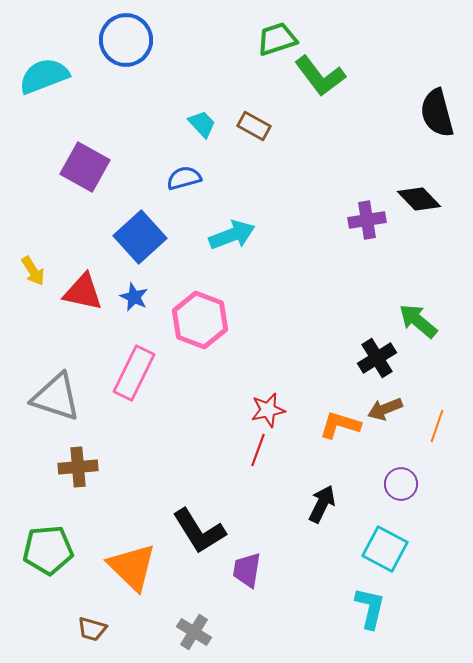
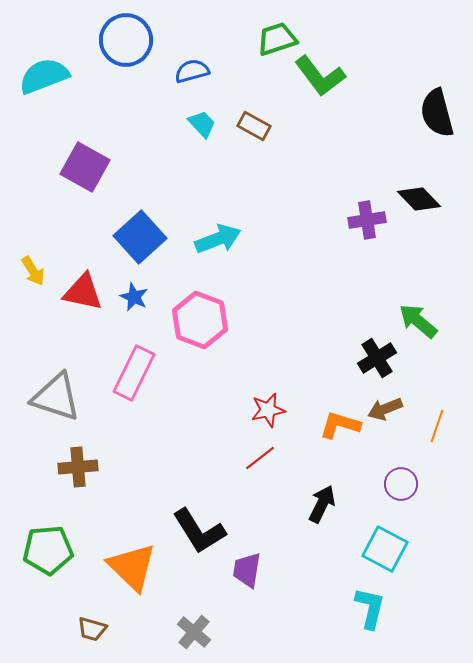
blue semicircle: moved 8 px right, 107 px up
cyan arrow: moved 14 px left, 4 px down
red line: moved 2 px right, 8 px down; rotated 32 degrees clockwise
gray cross: rotated 8 degrees clockwise
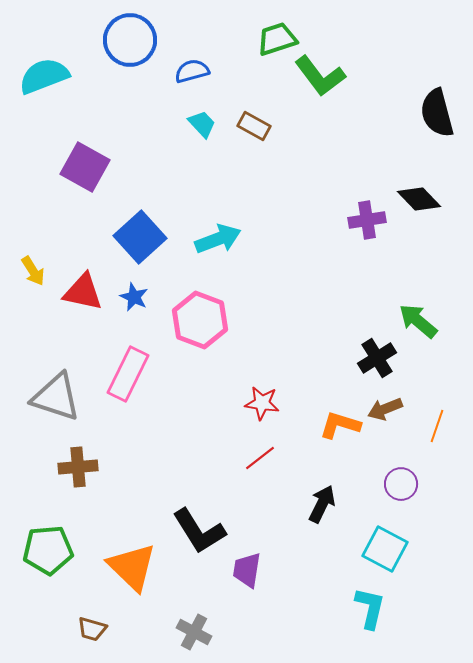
blue circle: moved 4 px right
pink rectangle: moved 6 px left, 1 px down
red star: moved 6 px left, 7 px up; rotated 20 degrees clockwise
gray cross: rotated 12 degrees counterclockwise
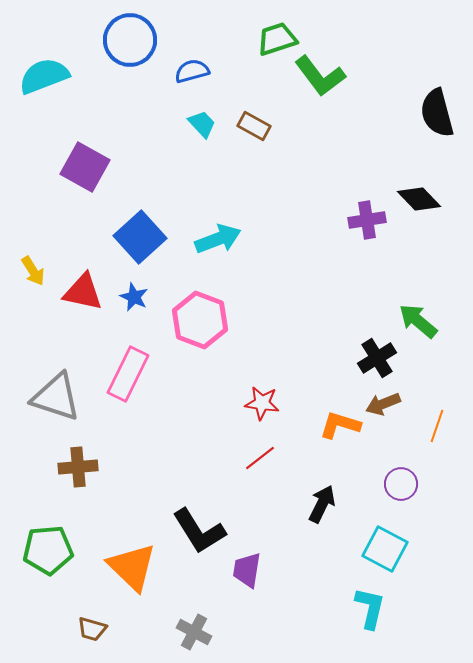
brown arrow: moved 2 px left, 5 px up
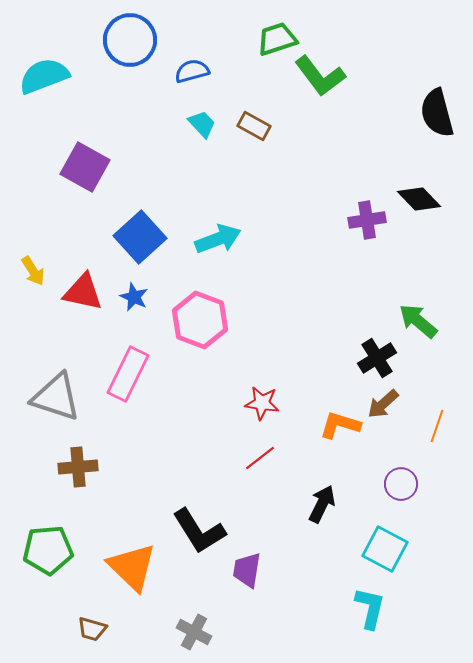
brown arrow: rotated 20 degrees counterclockwise
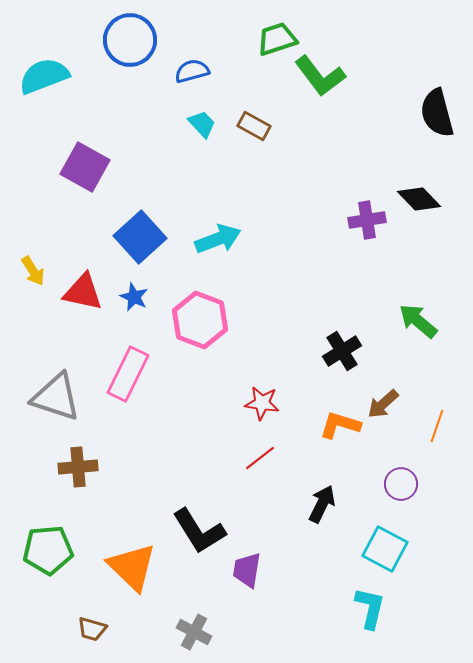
black cross: moved 35 px left, 7 px up
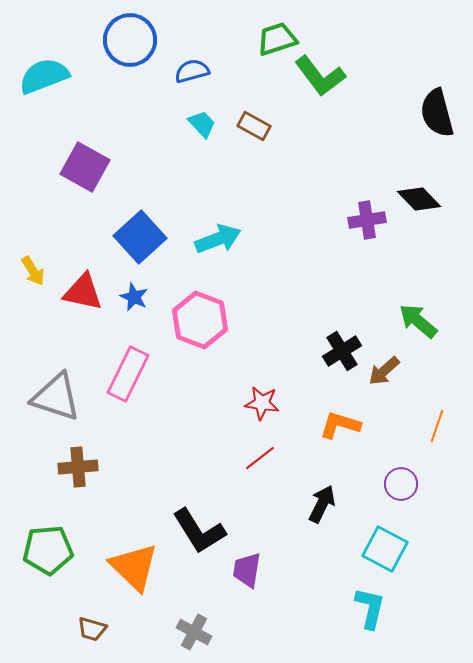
brown arrow: moved 1 px right, 33 px up
orange triangle: moved 2 px right
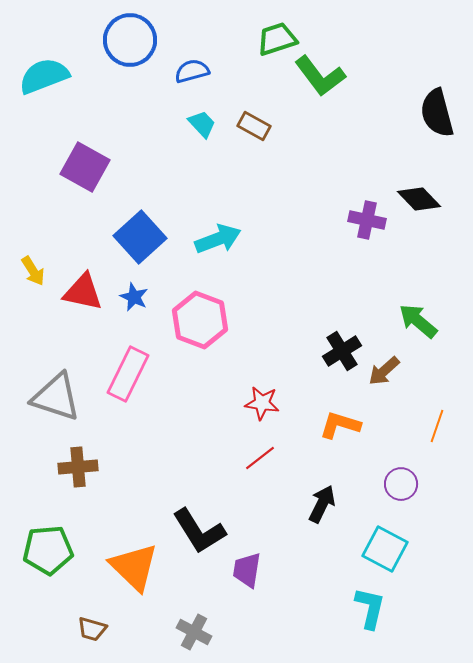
purple cross: rotated 21 degrees clockwise
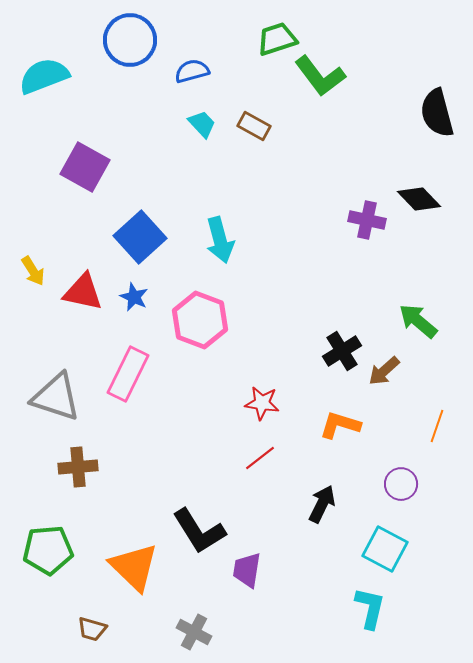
cyan arrow: moved 2 px right, 1 px down; rotated 96 degrees clockwise
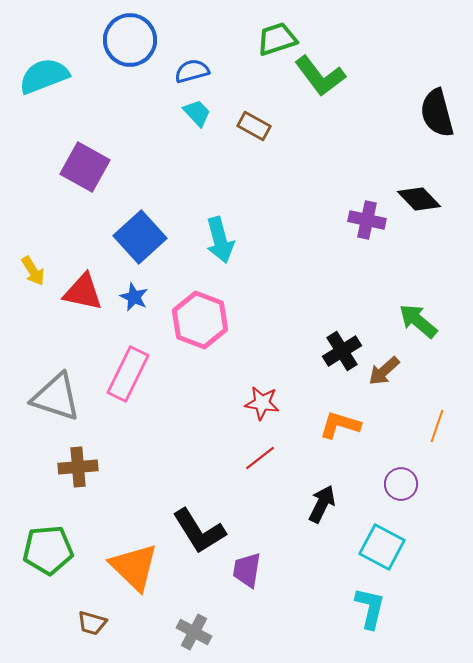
cyan trapezoid: moved 5 px left, 11 px up
cyan square: moved 3 px left, 2 px up
brown trapezoid: moved 6 px up
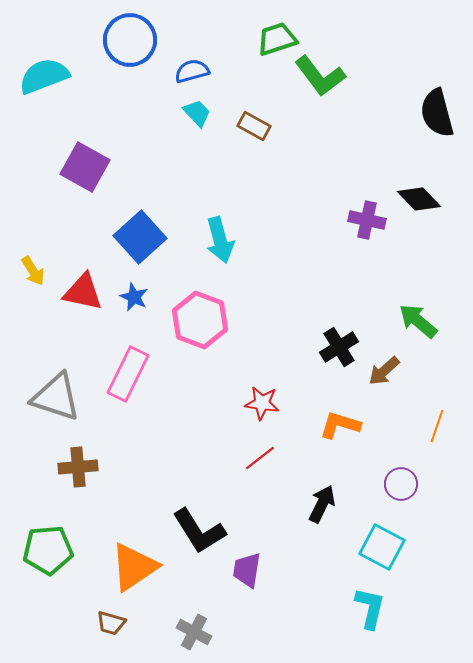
black cross: moved 3 px left, 4 px up
orange triangle: rotated 42 degrees clockwise
brown trapezoid: moved 19 px right
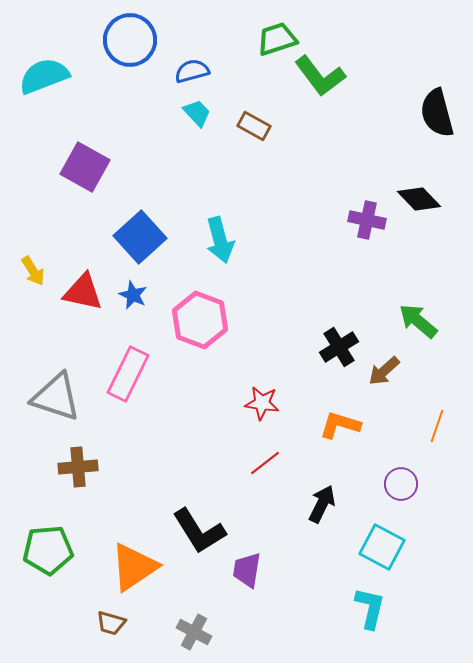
blue star: moved 1 px left, 2 px up
red line: moved 5 px right, 5 px down
